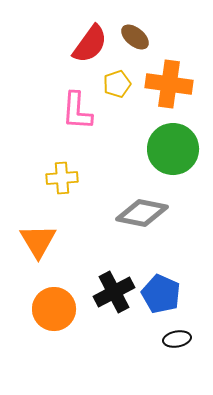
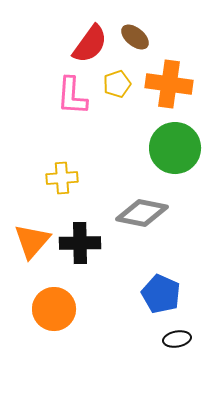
pink L-shape: moved 5 px left, 15 px up
green circle: moved 2 px right, 1 px up
orange triangle: moved 6 px left; rotated 12 degrees clockwise
black cross: moved 34 px left, 49 px up; rotated 27 degrees clockwise
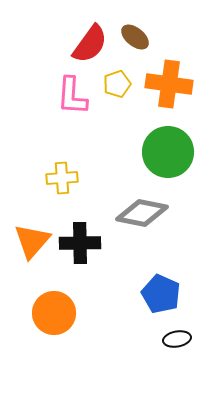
green circle: moved 7 px left, 4 px down
orange circle: moved 4 px down
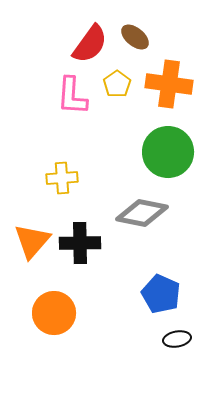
yellow pentagon: rotated 16 degrees counterclockwise
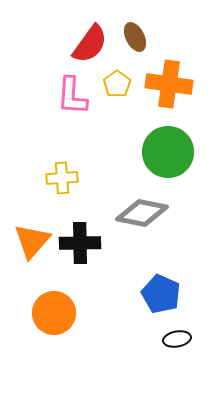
brown ellipse: rotated 24 degrees clockwise
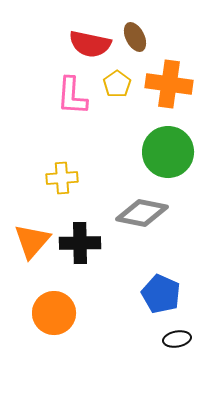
red semicircle: rotated 66 degrees clockwise
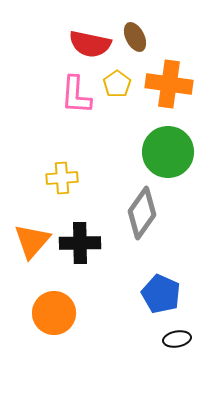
pink L-shape: moved 4 px right, 1 px up
gray diamond: rotated 66 degrees counterclockwise
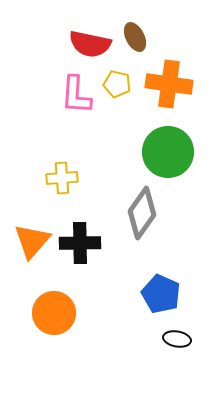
yellow pentagon: rotated 24 degrees counterclockwise
black ellipse: rotated 20 degrees clockwise
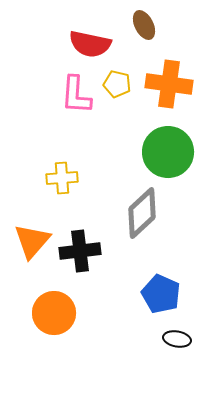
brown ellipse: moved 9 px right, 12 px up
gray diamond: rotated 12 degrees clockwise
black cross: moved 8 px down; rotated 6 degrees counterclockwise
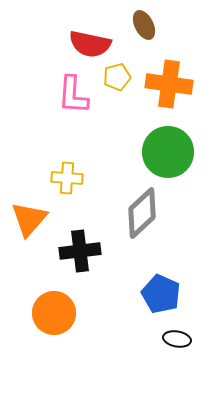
yellow pentagon: moved 7 px up; rotated 28 degrees counterclockwise
pink L-shape: moved 3 px left
yellow cross: moved 5 px right; rotated 8 degrees clockwise
orange triangle: moved 3 px left, 22 px up
